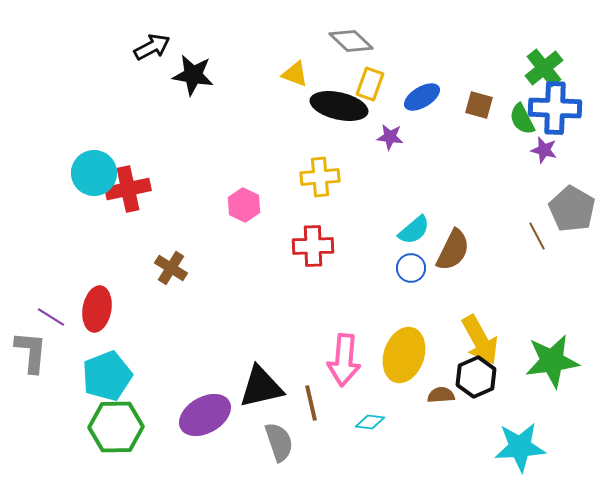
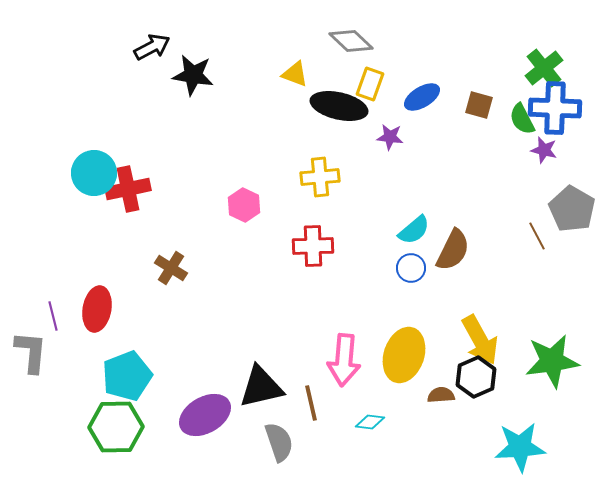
purple line at (51, 317): moved 2 px right, 1 px up; rotated 44 degrees clockwise
cyan pentagon at (107, 376): moved 20 px right
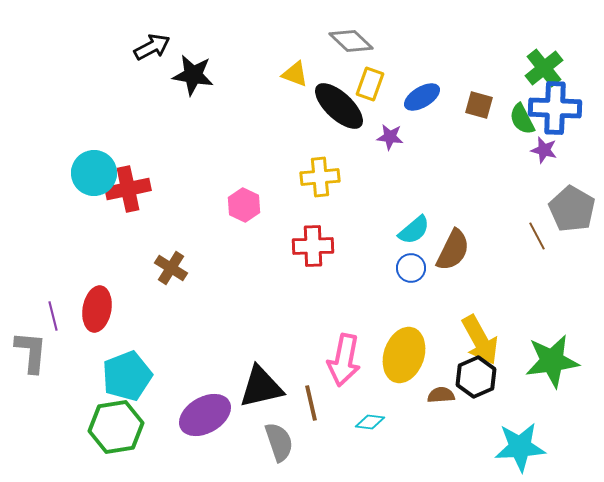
black ellipse at (339, 106): rotated 30 degrees clockwise
pink arrow at (344, 360): rotated 6 degrees clockwise
green hexagon at (116, 427): rotated 8 degrees counterclockwise
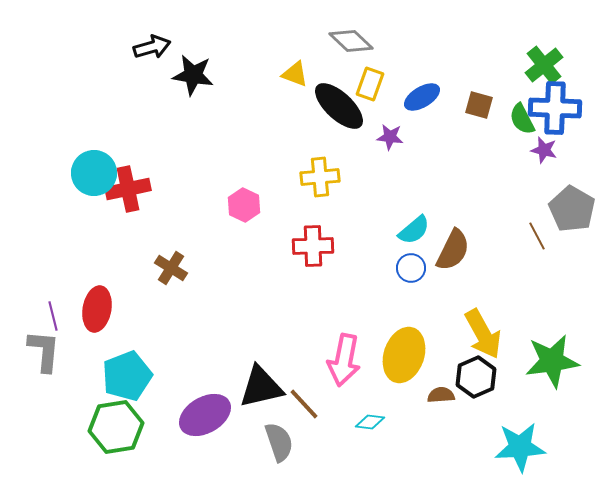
black arrow at (152, 47): rotated 12 degrees clockwise
green cross at (544, 68): moved 3 px up
yellow arrow at (480, 340): moved 3 px right, 6 px up
gray L-shape at (31, 352): moved 13 px right, 1 px up
brown line at (311, 403): moved 7 px left, 1 px down; rotated 30 degrees counterclockwise
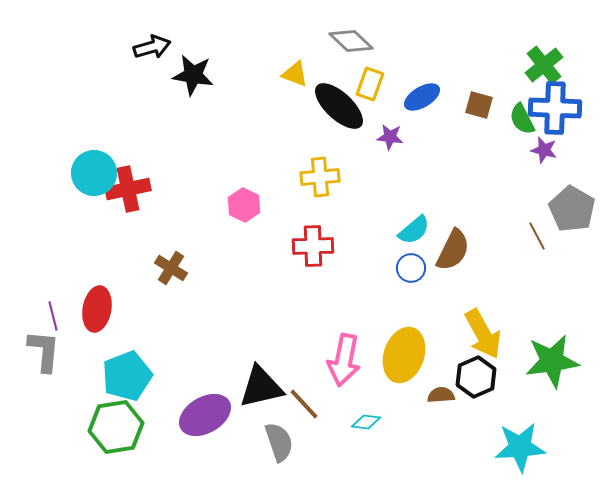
cyan diamond at (370, 422): moved 4 px left
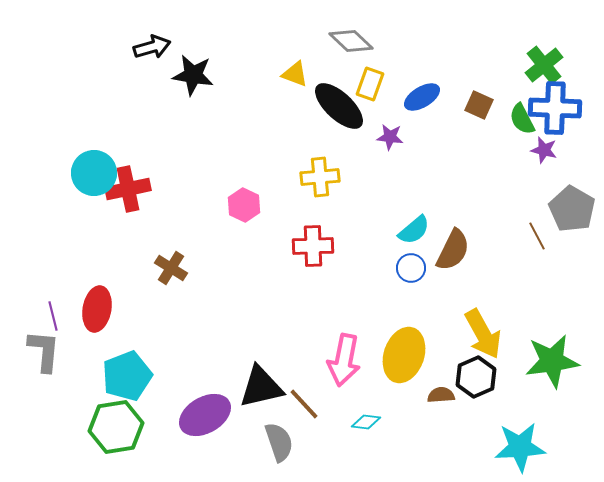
brown square at (479, 105): rotated 8 degrees clockwise
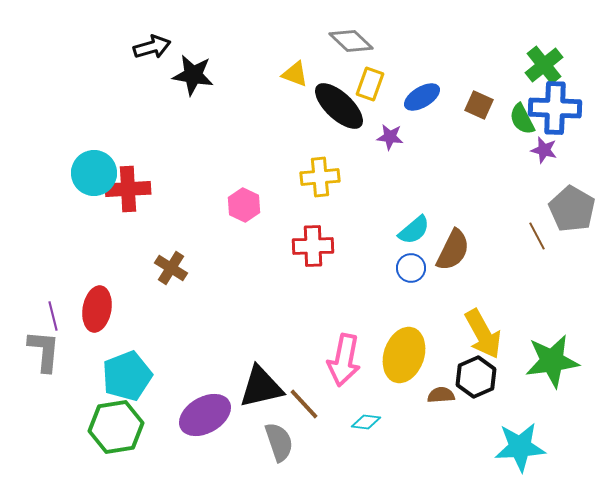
red cross at (128, 189): rotated 9 degrees clockwise
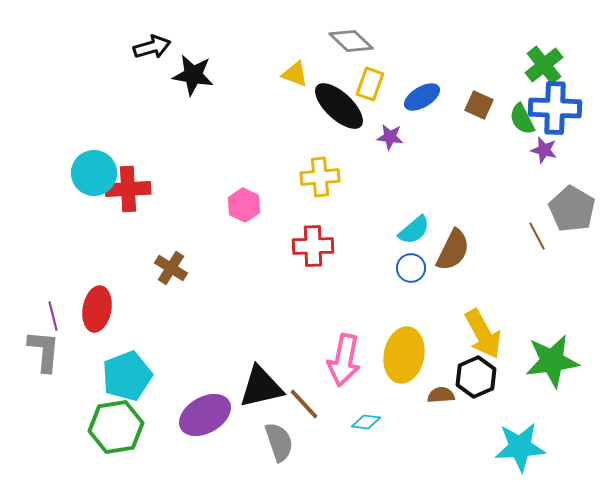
yellow ellipse at (404, 355): rotated 8 degrees counterclockwise
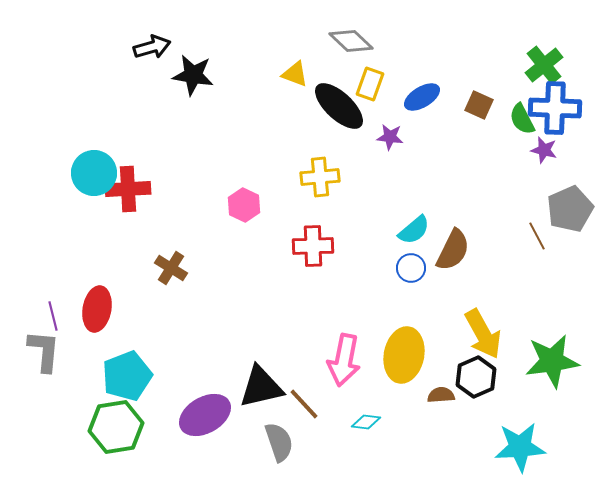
gray pentagon at (572, 209): moved 2 px left; rotated 18 degrees clockwise
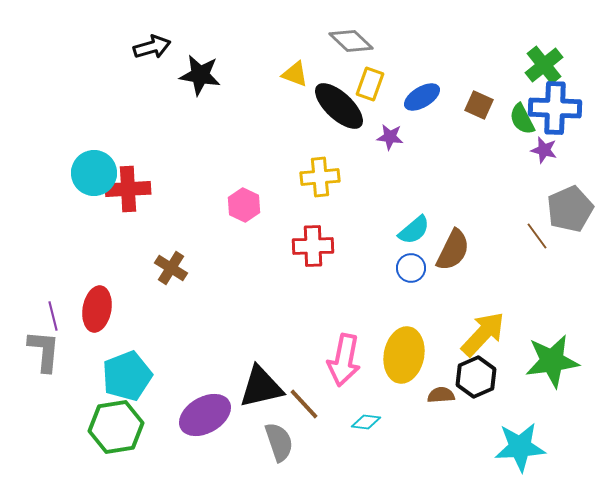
black star at (193, 75): moved 7 px right
brown line at (537, 236): rotated 8 degrees counterclockwise
yellow arrow at (483, 334): rotated 108 degrees counterclockwise
